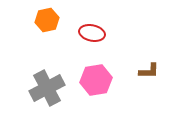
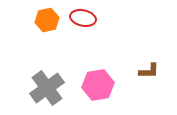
red ellipse: moved 9 px left, 15 px up
pink hexagon: moved 2 px right, 5 px down
gray cross: rotated 8 degrees counterclockwise
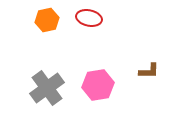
red ellipse: moved 6 px right
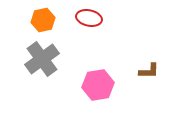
orange hexagon: moved 4 px left
gray cross: moved 5 px left, 29 px up
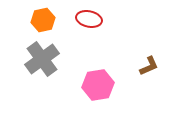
red ellipse: moved 1 px down
brown L-shape: moved 5 px up; rotated 25 degrees counterclockwise
